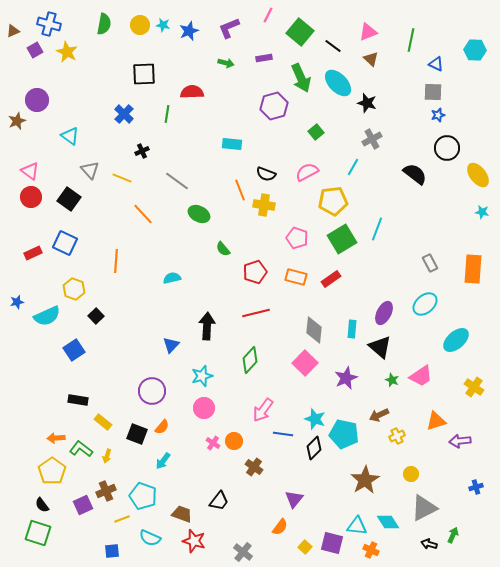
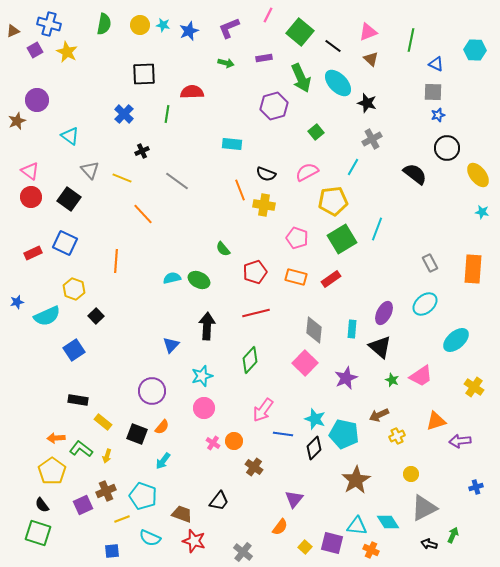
green ellipse at (199, 214): moved 66 px down
brown star at (365, 480): moved 9 px left
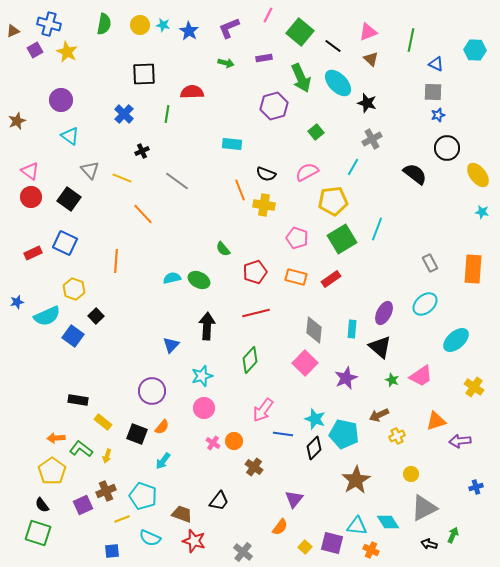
blue star at (189, 31): rotated 18 degrees counterclockwise
purple circle at (37, 100): moved 24 px right
blue square at (74, 350): moved 1 px left, 14 px up; rotated 20 degrees counterclockwise
